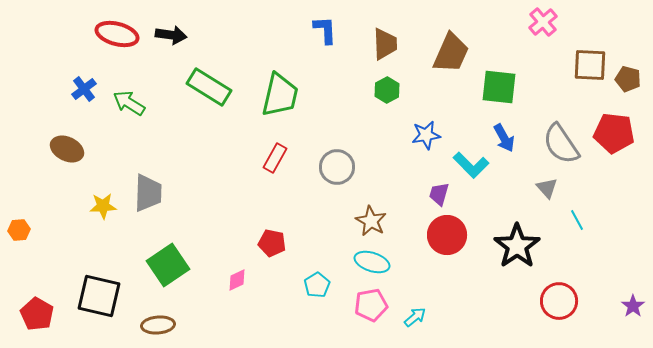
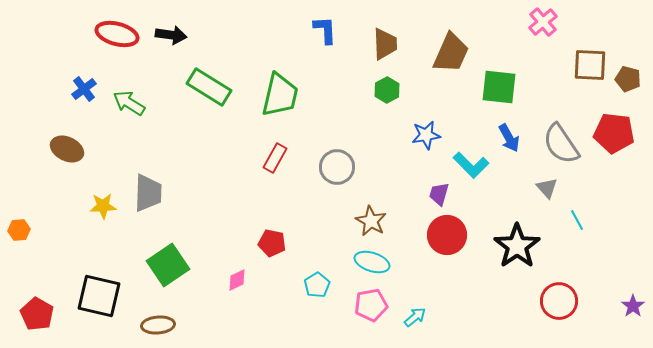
blue arrow at (504, 138): moved 5 px right
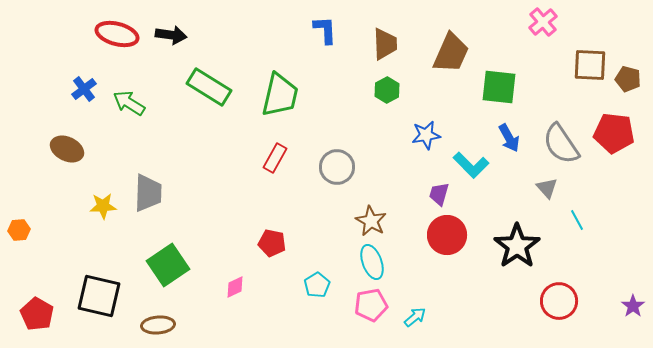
cyan ellipse at (372, 262): rotated 52 degrees clockwise
pink diamond at (237, 280): moved 2 px left, 7 px down
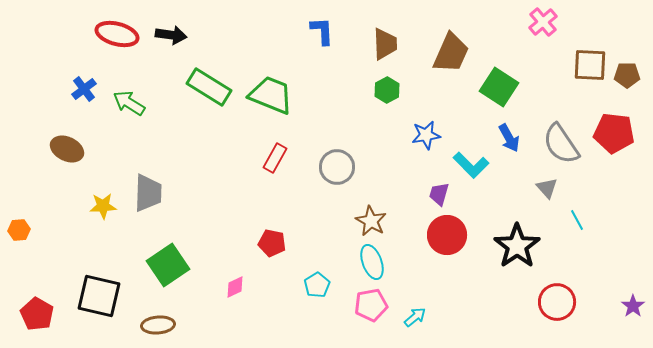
blue L-shape at (325, 30): moved 3 px left, 1 px down
brown pentagon at (628, 79): moved 1 px left, 4 px up; rotated 15 degrees counterclockwise
green square at (499, 87): rotated 27 degrees clockwise
green trapezoid at (280, 95): moved 9 px left; rotated 81 degrees counterclockwise
red circle at (559, 301): moved 2 px left, 1 px down
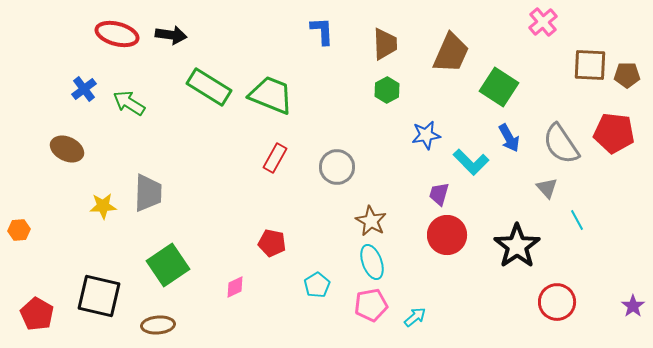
cyan L-shape at (471, 165): moved 3 px up
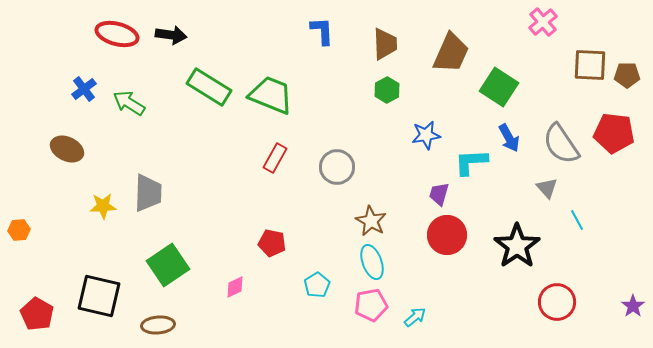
cyan L-shape at (471, 162): rotated 132 degrees clockwise
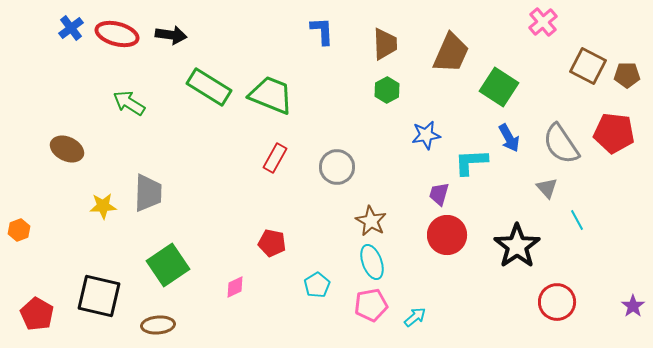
brown square at (590, 65): moved 2 px left, 1 px down; rotated 24 degrees clockwise
blue cross at (84, 89): moved 13 px left, 61 px up
orange hexagon at (19, 230): rotated 15 degrees counterclockwise
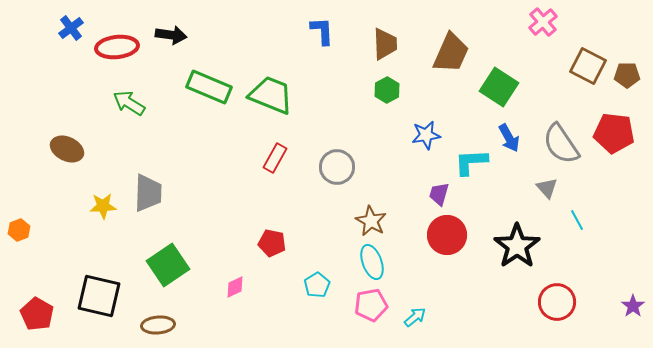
red ellipse at (117, 34): moved 13 px down; rotated 21 degrees counterclockwise
green rectangle at (209, 87): rotated 9 degrees counterclockwise
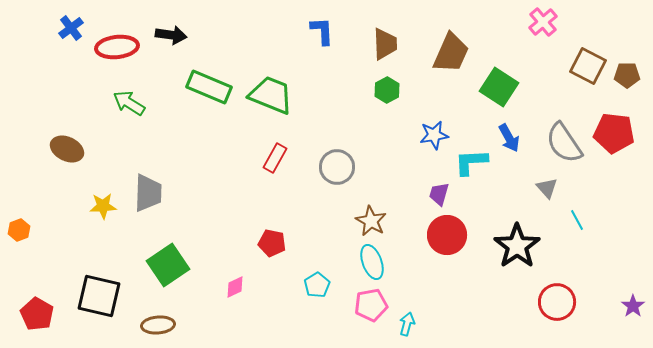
blue star at (426, 135): moved 8 px right
gray semicircle at (561, 144): moved 3 px right, 1 px up
cyan arrow at (415, 317): moved 8 px left, 7 px down; rotated 35 degrees counterclockwise
